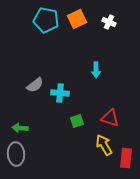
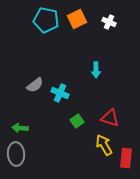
cyan cross: rotated 18 degrees clockwise
green square: rotated 16 degrees counterclockwise
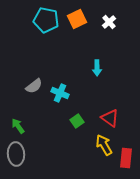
white cross: rotated 24 degrees clockwise
cyan arrow: moved 1 px right, 2 px up
gray semicircle: moved 1 px left, 1 px down
red triangle: rotated 18 degrees clockwise
green arrow: moved 2 px left, 2 px up; rotated 49 degrees clockwise
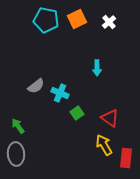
gray semicircle: moved 2 px right
green square: moved 8 px up
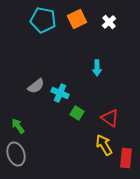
cyan pentagon: moved 3 px left
green square: rotated 24 degrees counterclockwise
gray ellipse: rotated 15 degrees counterclockwise
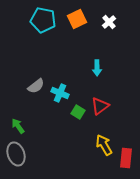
green square: moved 1 px right, 1 px up
red triangle: moved 10 px left, 12 px up; rotated 48 degrees clockwise
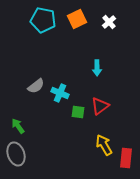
green square: rotated 24 degrees counterclockwise
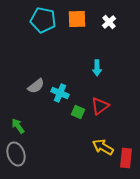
orange square: rotated 24 degrees clockwise
green square: rotated 16 degrees clockwise
yellow arrow: moved 1 px left, 2 px down; rotated 30 degrees counterclockwise
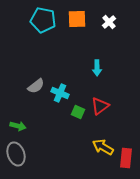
green arrow: rotated 140 degrees clockwise
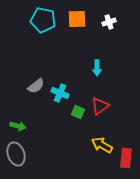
white cross: rotated 24 degrees clockwise
yellow arrow: moved 1 px left, 2 px up
